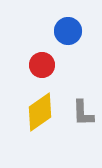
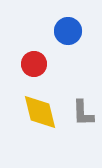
red circle: moved 8 px left, 1 px up
yellow diamond: rotated 69 degrees counterclockwise
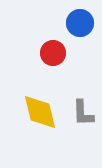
blue circle: moved 12 px right, 8 px up
red circle: moved 19 px right, 11 px up
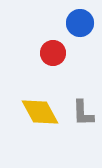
yellow diamond: rotated 15 degrees counterclockwise
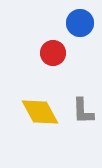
gray L-shape: moved 2 px up
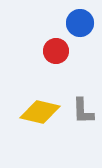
red circle: moved 3 px right, 2 px up
yellow diamond: rotated 48 degrees counterclockwise
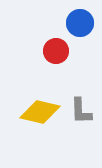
gray L-shape: moved 2 px left
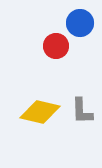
red circle: moved 5 px up
gray L-shape: moved 1 px right
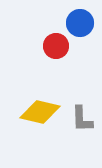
gray L-shape: moved 8 px down
